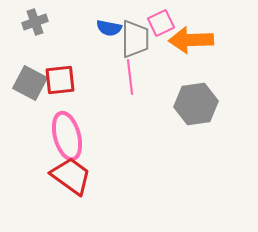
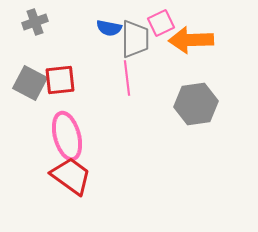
pink line: moved 3 px left, 1 px down
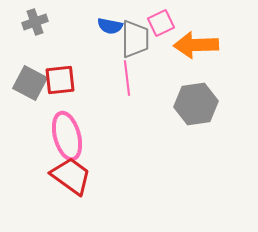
blue semicircle: moved 1 px right, 2 px up
orange arrow: moved 5 px right, 5 px down
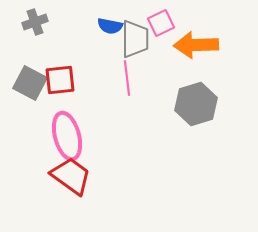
gray hexagon: rotated 9 degrees counterclockwise
